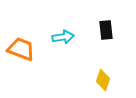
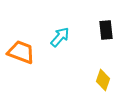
cyan arrow: moved 3 px left; rotated 40 degrees counterclockwise
orange trapezoid: moved 3 px down
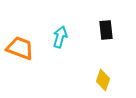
cyan arrow: rotated 25 degrees counterclockwise
orange trapezoid: moved 1 px left, 4 px up
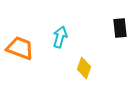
black rectangle: moved 14 px right, 2 px up
yellow diamond: moved 19 px left, 12 px up
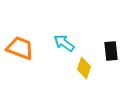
black rectangle: moved 9 px left, 23 px down
cyan arrow: moved 4 px right, 6 px down; rotated 70 degrees counterclockwise
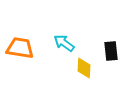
orange trapezoid: rotated 12 degrees counterclockwise
yellow diamond: rotated 15 degrees counterclockwise
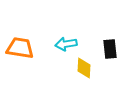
cyan arrow: moved 2 px right, 1 px down; rotated 45 degrees counterclockwise
black rectangle: moved 1 px left, 2 px up
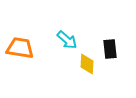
cyan arrow: moved 1 px right, 4 px up; rotated 130 degrees counterclockwise
yellow diamond: moved 3 px right, 4 px up
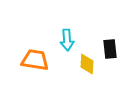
cyan arrow: rotated 45 degrees clockwise
orange trapezoid: moved 15 px right, 12 px down
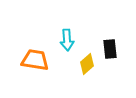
yellow diamond: rotated 45 degrees clockwise
